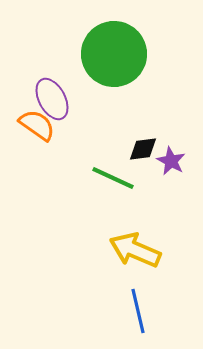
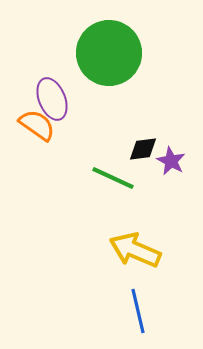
green circle: moved 5 px left, 1 px up
purple ellipse: rotated 6 degrees clockwise
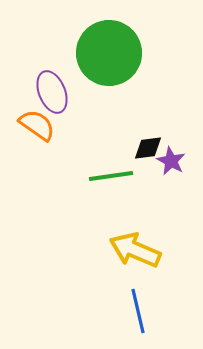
purple ellipse: moved 7 px up
black diamond: moved 5 px right, 1 px up
green line: moved 2 px left, 2 px up; rotated 33 degrees counterclockwise
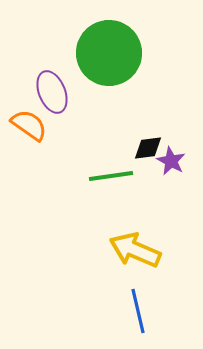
orange semicircle: moved 8 px left
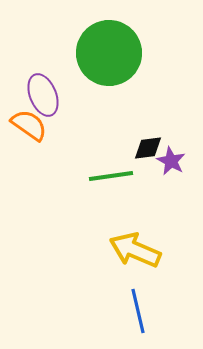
purple ellipse: moved 9 px left, 3 px down
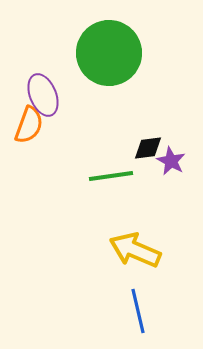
orange semicircle: rotated 75 degrees clockwise
